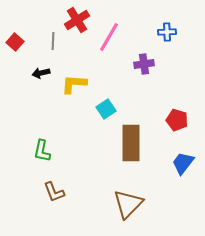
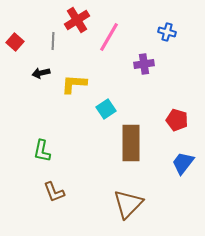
blue cross: rotated 18 degrees clockwise
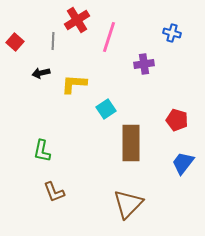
blue cross: moved 5 px right, 1 px down
pink line: rotated 12 degrees counterclockwise
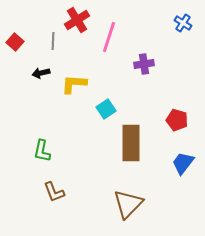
blue cross: moved 11 px right, 10 px up; rotated 18 degrees clockwise
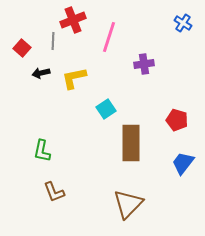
red cross: moved 4 px left; rotated 10 degrees clockwise
red square: moved 7 px right, 6 px down
yellow L-shape: moved 6 px up; rotated 16 degrees counterclockwise
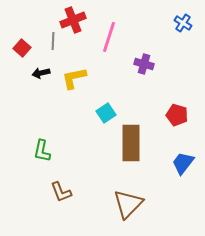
purple cross: rotated 24 degrees clockwise
cyan square: moved 4 px down
red pentagon: moved 5 px up
brown L-shape: moved 7 px right
